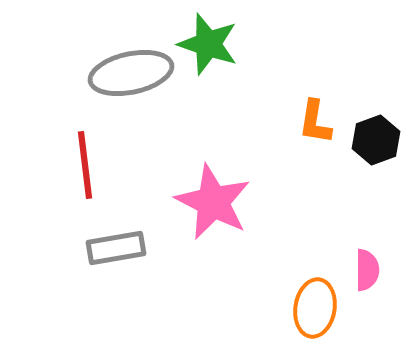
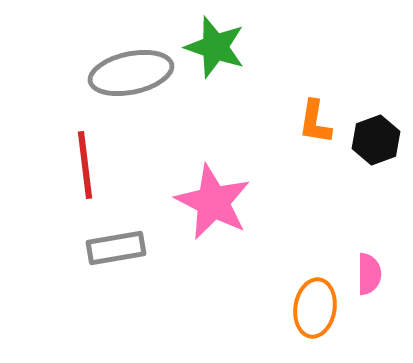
green star: moved 7 px right, 3 px down
pink semicircle: moved 2 px right, 4 px down
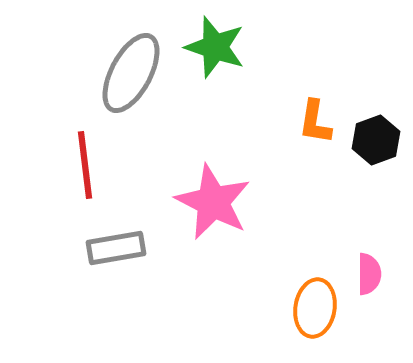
gray ellipse: rotated 50 degrees counterclockwise
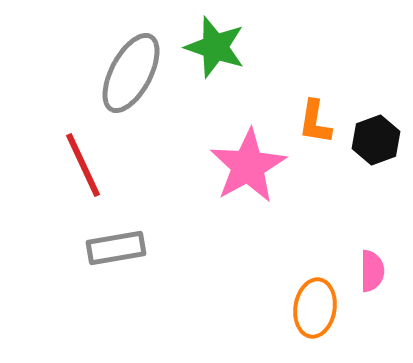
red line: moved 2 px left; rotated 18 degrees counterclockwise
pink star: moved 35 px right, 36 px up; rotated 16 degrees clockwise
pink semicircle: moved 3 px right, 3 px up
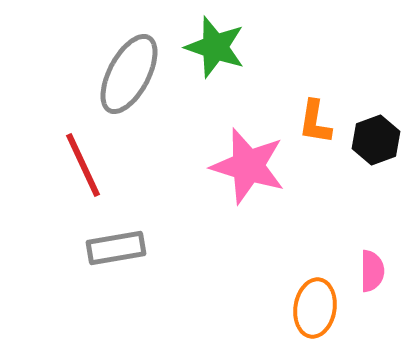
gray ellipse: moved 2 px left, 1 px down
pink star: rotated 26 degrees counterclockwise
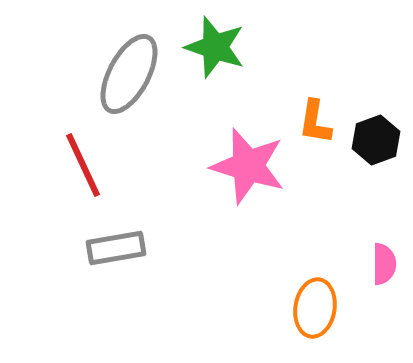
pink semicircle: moved 12 px right, 7 px up
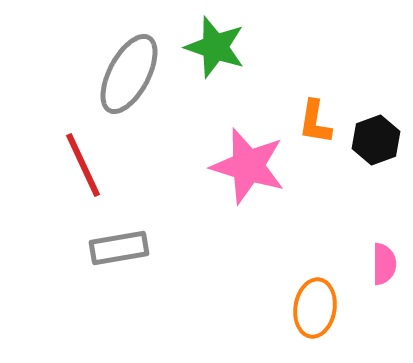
gray rectangle: moved 3 px right
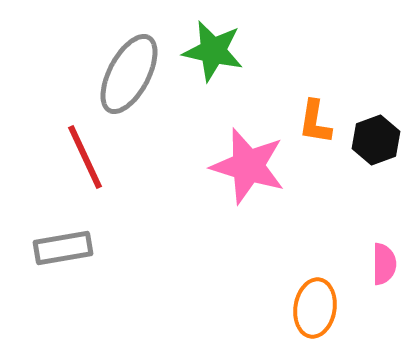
green star: moved 2 px left, 4 px down; rotated 6 degrees counterclockwise
red line: moved 2 px right, 8 px up
gray rectangle: moved 56 px left
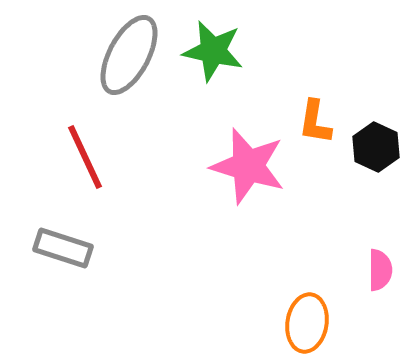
gray ellipse: moved 19 px up
black hexagon: moved 7 px down; rotated 15 degrees counterclockwise
gray rectangle: rotated 28 degrees clockwise
pink semicircle: moved 4 px left, 6 px down
orange ellipse: moved 8 px left, 15 px down
